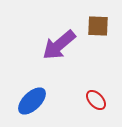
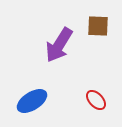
purple arrow: rotated 18 degrees counterclockwise
blue ellipse: rotated 12 degrees clockwise
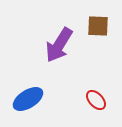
blue ellipse: moved 4 px left, 2 px up
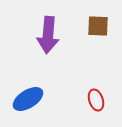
purple arrow: moved 11 px left, 10 px up; rotated 27 degrees counterclockwise
red ellipse: rotated 25 degrees clockwise
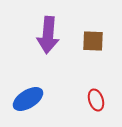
brown square: moved 5 px left, 15 px down
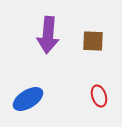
red ellipse: moved 3 px right, 4 px up
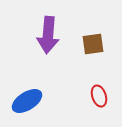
brown square: moved 3 px down; rotated 10 degrees counterclockwise
blue ellipse: moved 1 px left, 2 px down
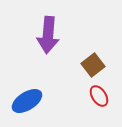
brown square: moved 21 px down; rotated 30 degrees counterclockwise
red ellipse: rotated 15 degrees counterclockwise
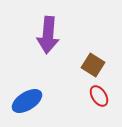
brown square: rotated 20 degrees counterclockwise
